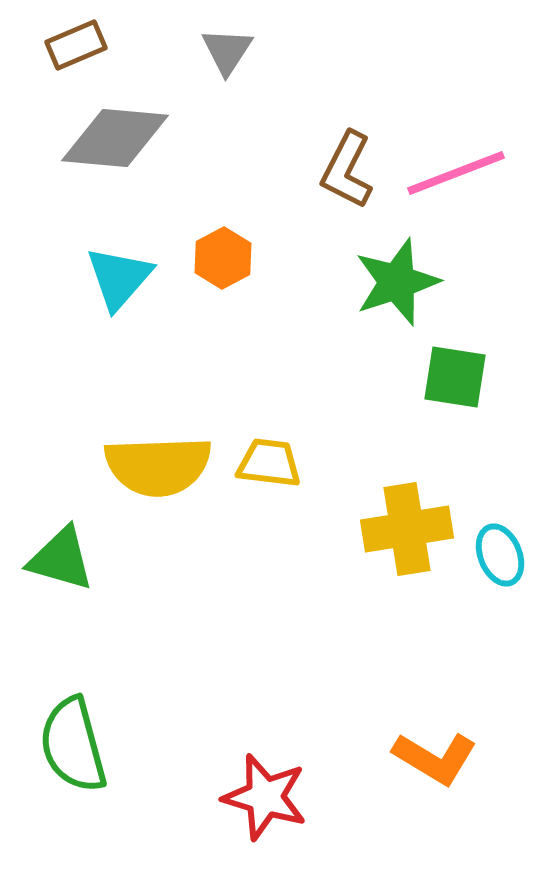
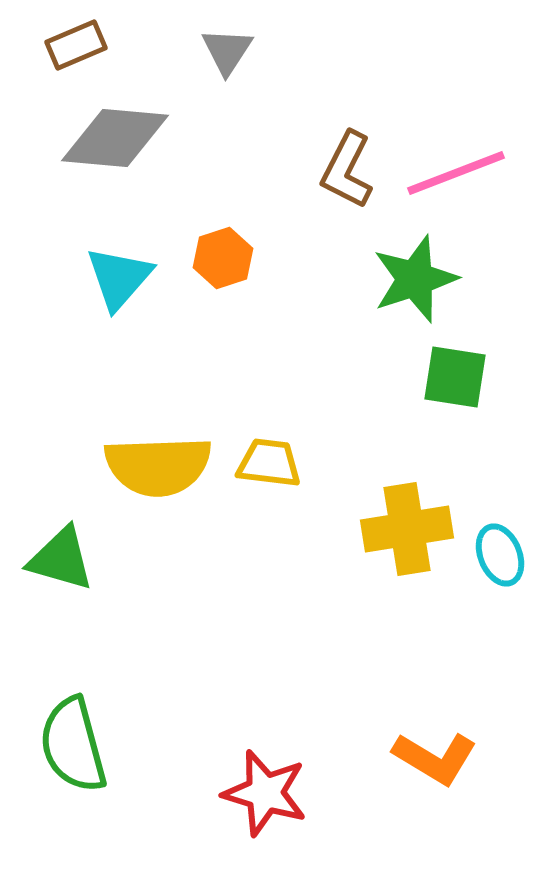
orange hexagon: rotated 10 degrees clockwise
green star: moved 18 px right, 3 px up
red star: moved 4 px up
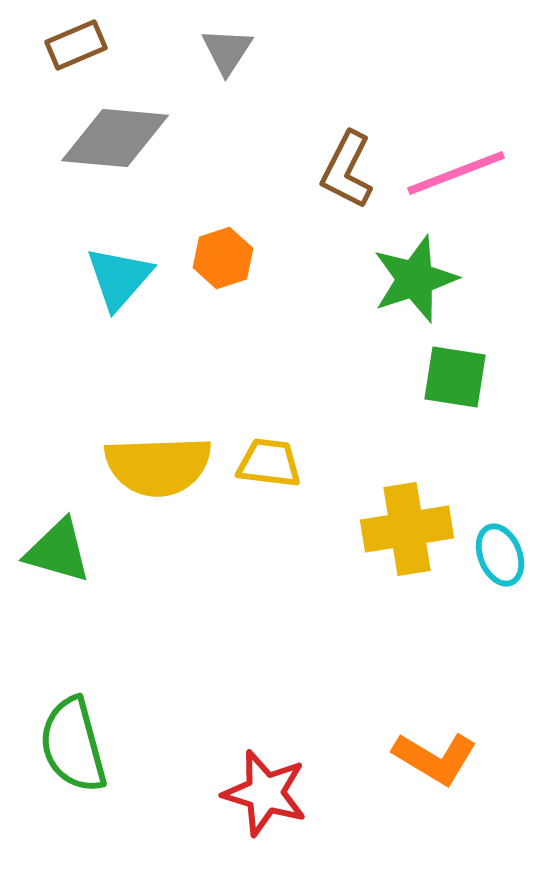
green triangle: moved 3 px left, 8 px up
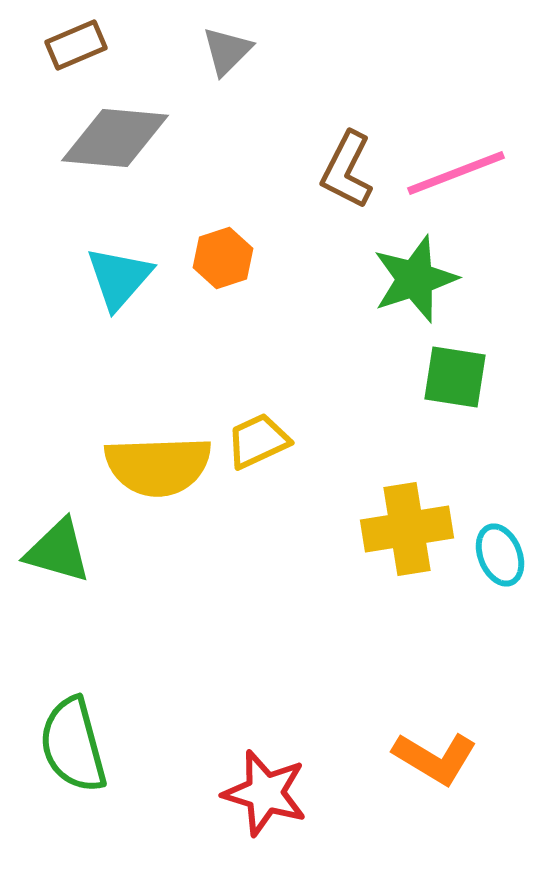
gray triangle: rotated 12 degrees clockwise
yellow trapezoid: moved 11 px left, 22 px up; rotated 32 degrees counterclockwise
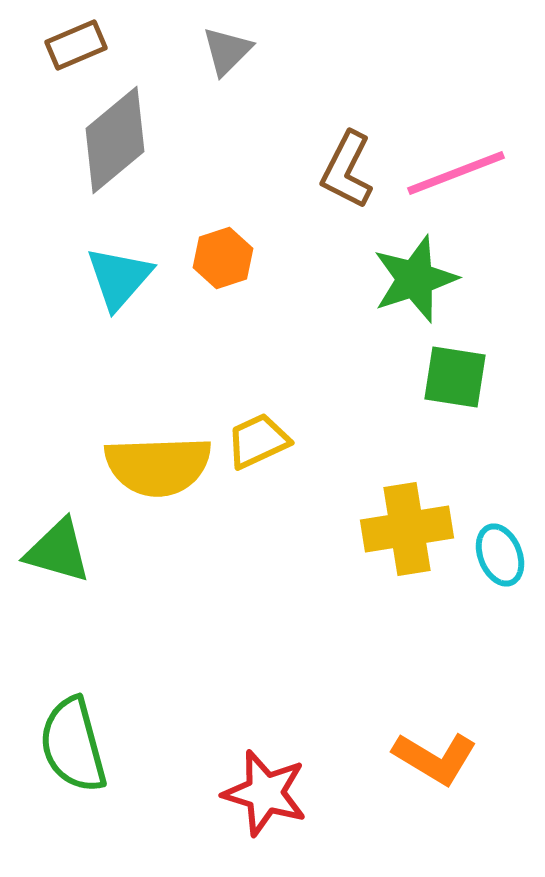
gray diamond: moved 2 px down; rotated 45 degrees counterclockwise
